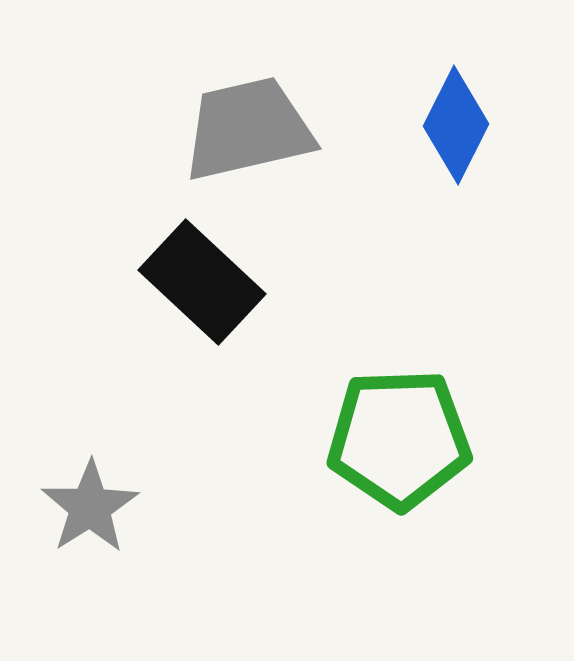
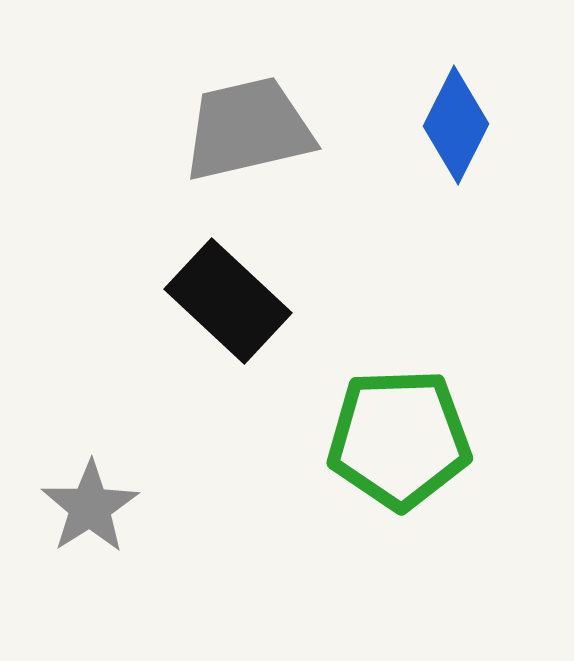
black rectangle: moved 26 px right, 19 px down
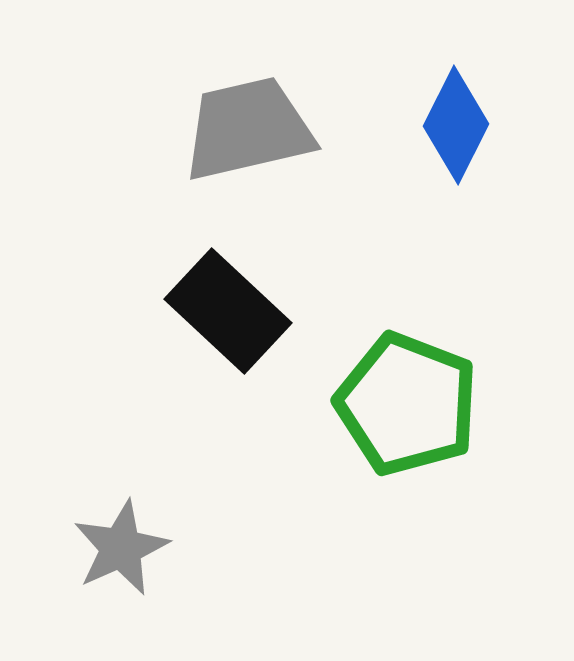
black rectangle: moved 10 px down
green pentagon: moved 8 px right, 35 px up; rotated 23 degrees clockwise
gray star: moved 31 px right, 41 px down; rotated 8 degrees clockwise
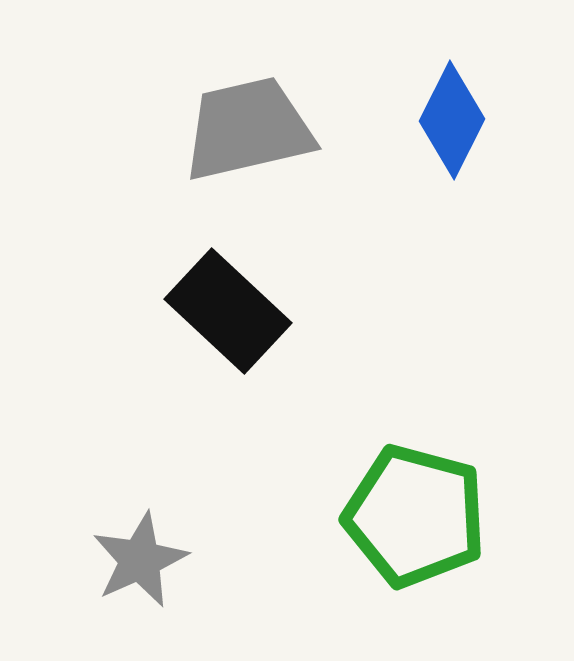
blue diamond: moved 4 px left, 5 px up
green pentagon: moved 8 px right, 112 px down; rotated 6 degrees counterclockwise
gray star: moved 19 px right, 12 px down
